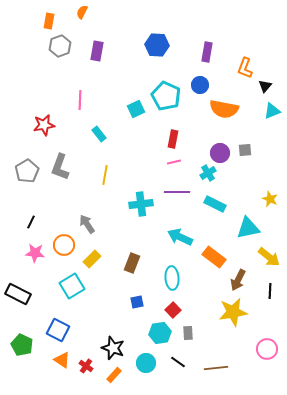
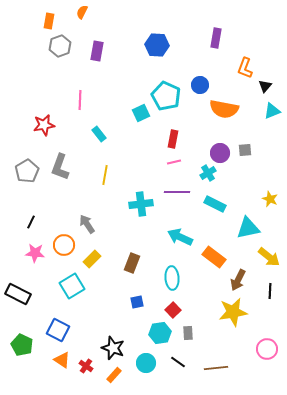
purple rectangle at (207, 52): moved 9 px right, 14 px up
cyan square at (136, 109): moved 5 px right, 4 px down
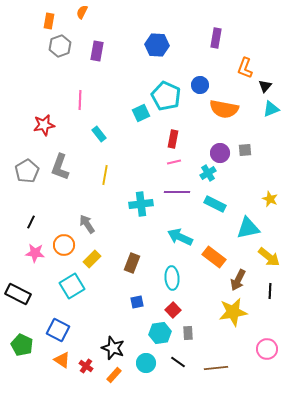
cyan triangle at (272, 111): moved 1 px left, 2 px up
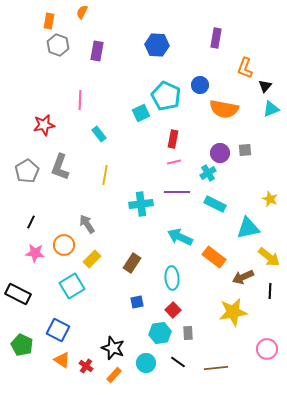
gray hexagon at (60, 46): moved 2 px left, 1 px up; rotated 20 degrees counterclockwise
brown rectangle at (132, 263): rotated 12 degrees clockwise
brown arrow at (238, 280): moved 5 px right, 3 px up; rotated 40 degrees clockwise
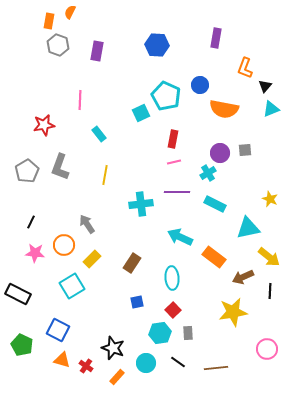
orange semicircle at (82, 12): moved 12 px left
orange triangle at (62, 360): rotated 18 degrees counterclockwise
orange rectangle at (114, 375): moved 3 px right, 2 px down
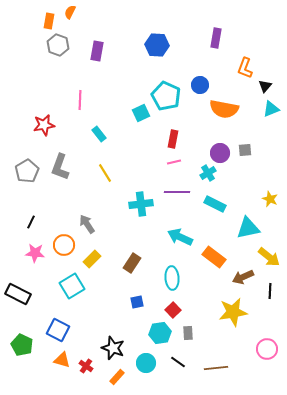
yellow line at (105, 175): moved 2 px up; rotated 42 degrees counterclockwise
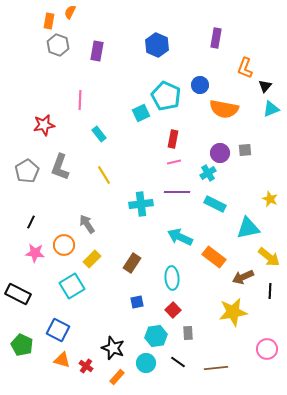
blue hexagon at (157, 45): rotated 20 degrees clockwise
yellow line at (105, 173): moved 1 px left, 2 px down
cyan hexagon at (160, 333): moved 4 px left, 3 px down
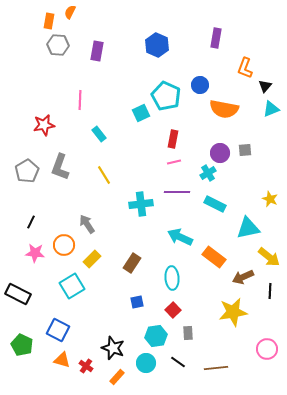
gray hexagon at (58, 45): rotated 15 degrees counterclockwise
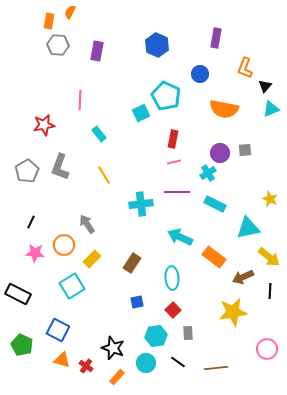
blue circle at (200, 85): moved 11 px up
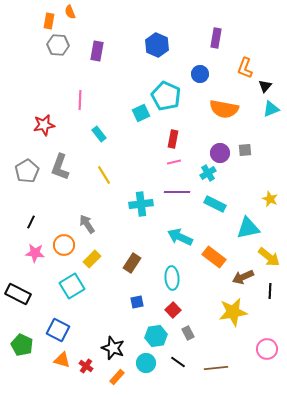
orange semicircle at (70, 12): rotated 48 degrees counterclockwise
gray rectangle at (188, 333): rotated 24 degrees counterclockwise
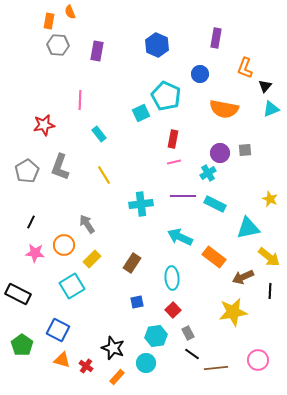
purple line at (177, 192): moved 6 px right, 4 px down
green pentagon at (22, 345): rotated 10 degrees clockwise
pink circle at (267, 349): moved 9 px left, 11 px down
black line at (178, 362): moved 14 px right, 8 px up
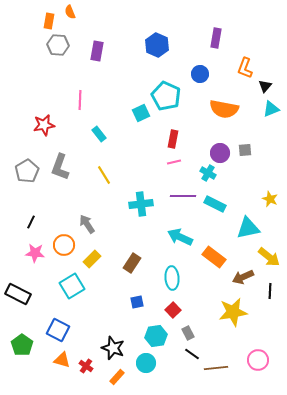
cyan cross at (208, 173): rotated 28 degrees counterclockwise
